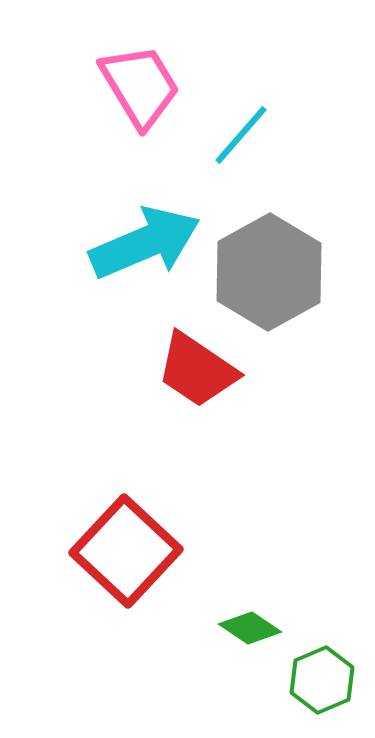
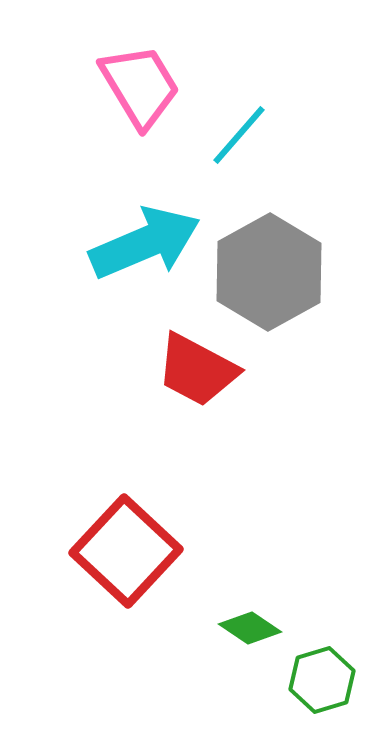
cyan line: moved 2 px left
red trapezoid: rotated 6 degrees counterclockwise
green hexagon: rotated 6 degrees clockwise
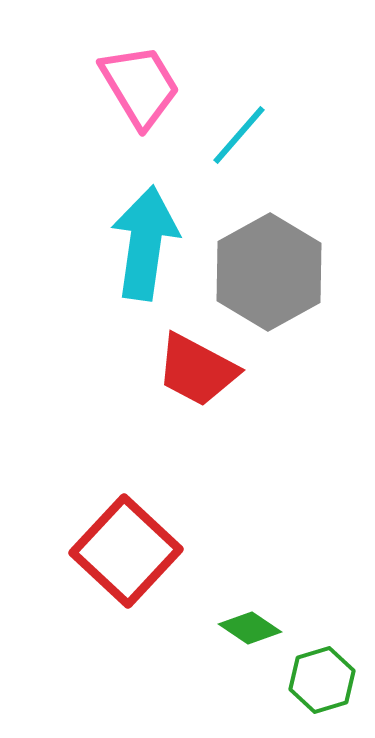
cyan arrow: rotated 59 degrees counterclockwise
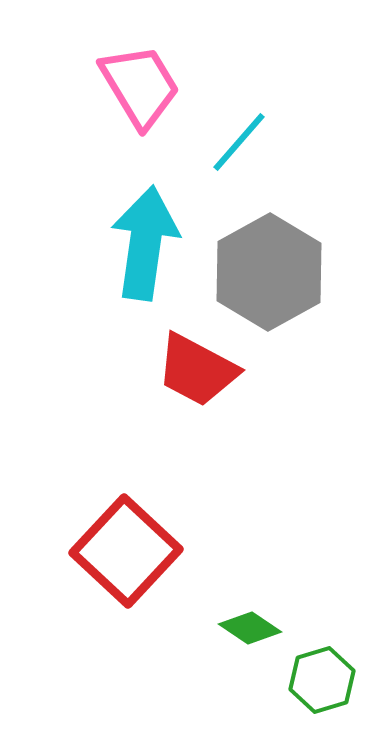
cyan line: moved 7 px down
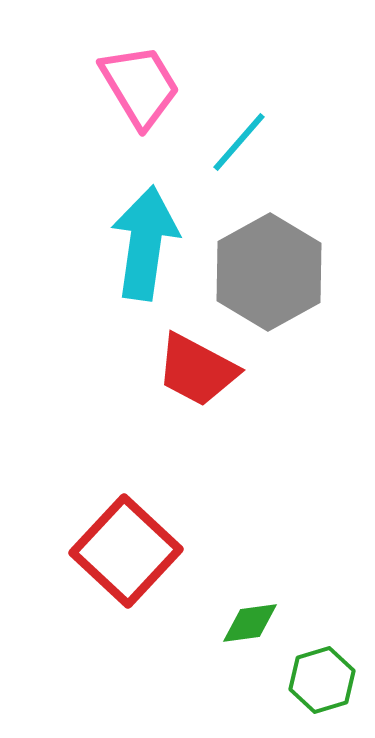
green diamond: moved 5 px up; rotated 42 degrees counterclockwise
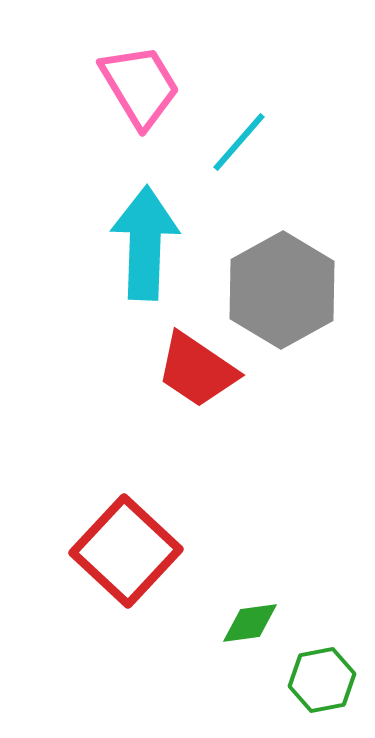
cyan arrow: rotated 6 degrees counterclockwise
gray hexagon: moved 13 px right, 18 px down
red trapezoid: rotated 6 degrees clockwise
green hexagon: rotated 6 degrees clockwise
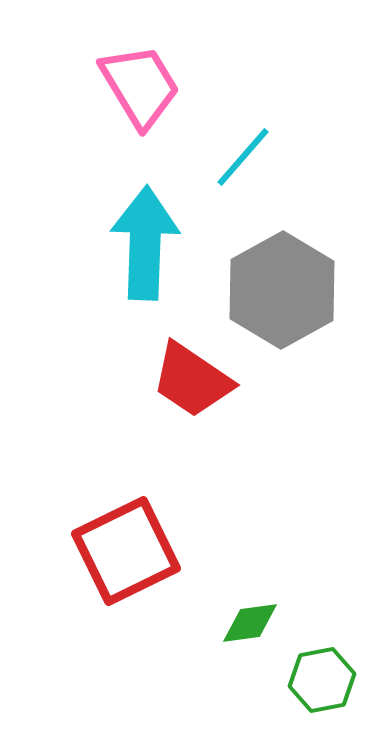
cyan line: moved 4 px right, 15 px down
red trapezoid: moved 5 px left, 10 px down
red square: rotated 21 degrees clockwise
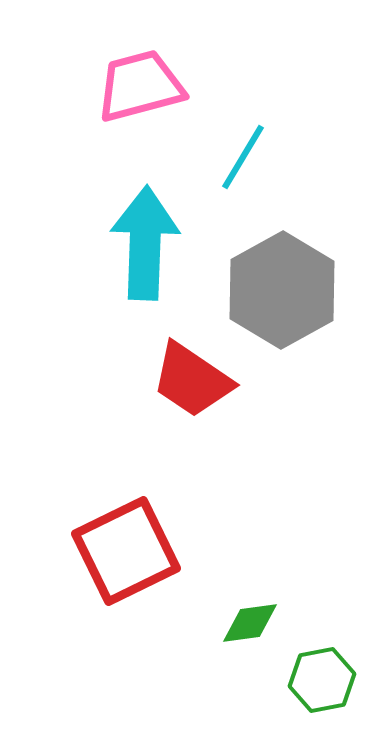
pink trapezoid: rotated 74 degrees counterclockwise
cyan line: rotated 10 degrees counterclockwise
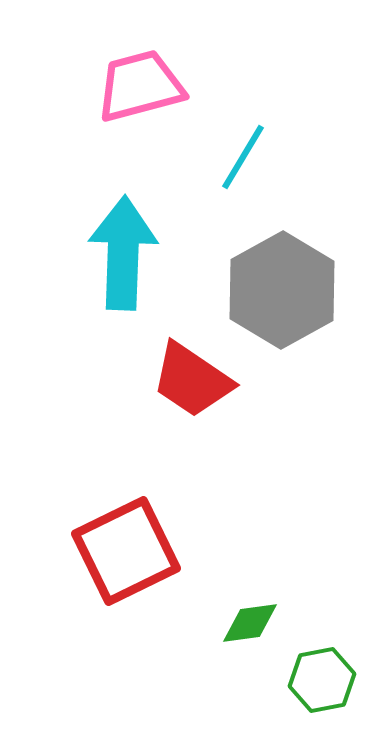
cyan arrow: moved 22 px left, 10 px down
